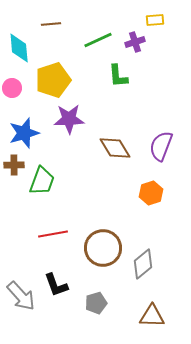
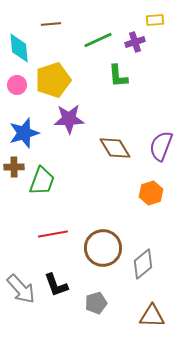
pink circle: moved 5 px right, 3 px up
brown cross: moved 2 px down
gray arrow: moved 7 px up
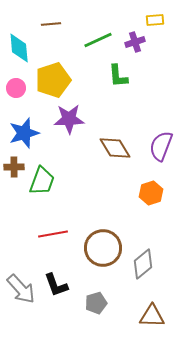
pink circle: moved 1 px left, 3 px down
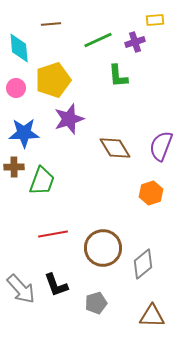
purple star: rotated 16 degrees counterclockwise
blue star: rotated 16 degrees clockwise
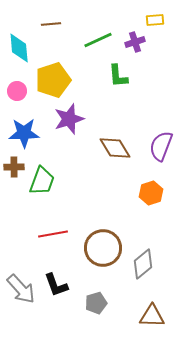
pink circle: moved 1 px right, 3 px down
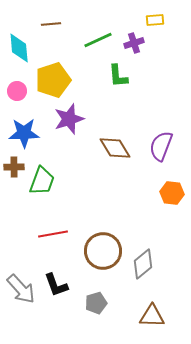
purple cross: moved 1 px left, 1 px down
orange hexagon: moved 21 px right; rotated 25 degrees clockwise
brown circle: moved 3 px down
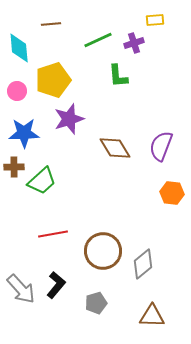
green trapezoid: rotated 28 degrees clockwise
black L-shape: rotated 120 degrees counterclockwise
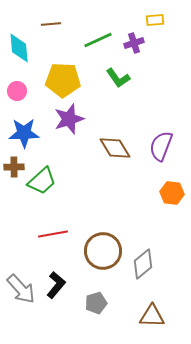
green L-shape: moved 2 px down; rotated 30 degrees counterclockwise
yellow pentagon: moved 10 px right; rotated 20 degrees clockwise
